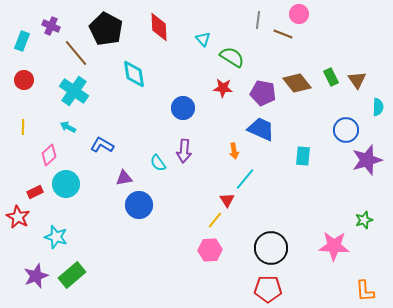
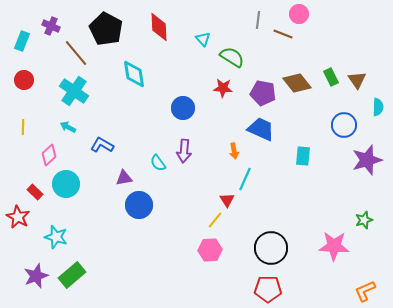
blue circle at (346, 130): moved 2 px left, 5 px up
cyan line at (245, 179): rotated 15 degrees counterclockwise
red rectangle at (35, 192): rotated 70 degrees clockwise
orange L-shape at (365, 291): rotated 70 degrees clockwise
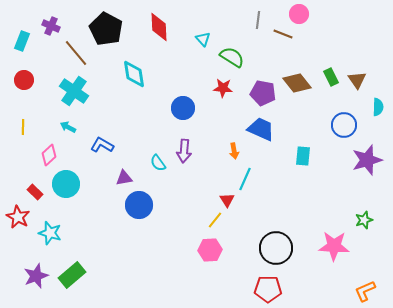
cyan star at (56, 237): moved 6 px left, 4 px up
black circle at (271, 248): moved 5 px right
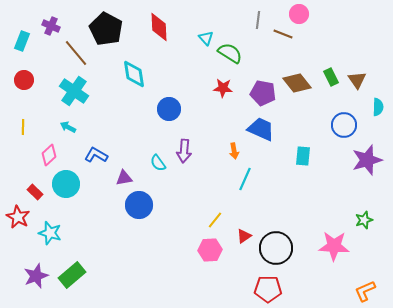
cyan triangle at (203, 39): moved 3 px right, 1 px up
green semicircle at (232, 57): moved 2 px left, 4 px up
blue circle at (183, 108): moved 14 px left, 1 px down
blue L-shape at (102, 145): moved 6 px left, 10 px down
red triangle at (227, 200): moved 17 px right, 36 px down; rotated 28 degrees clockwise
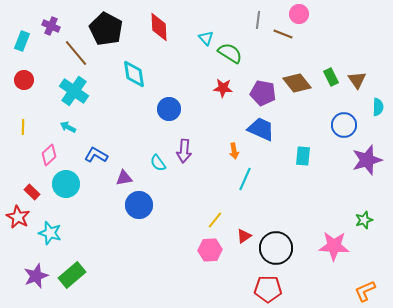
red rectangle at (35, 192): moved 3 px left
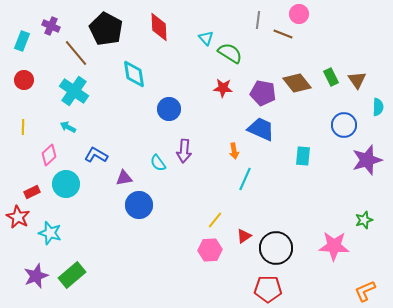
red rectangle at (32, 192): rotated 70 degrees counterclockwise
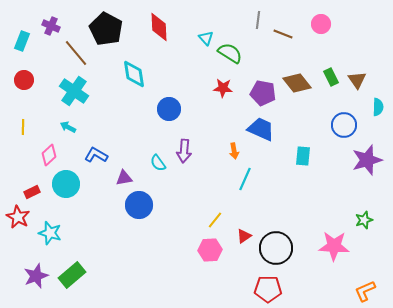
pink circle at (299, 14): moved 22 px right, 10 px down
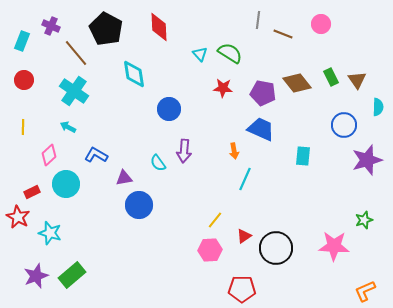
cyan triangle at (206, 38): moved 6 px left, 16 px down
red pentagon at (268, 289): moved 26 px left
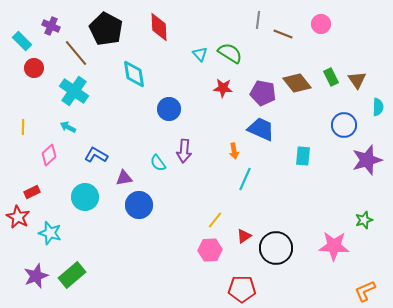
cyan rectangle at (22, 41): rotated 66 degrees counterclockwise
red circle at (24, 80): moved 10 px right, 12 px up
cyan circle at (66, 184): moved 19 px right, 13 px down
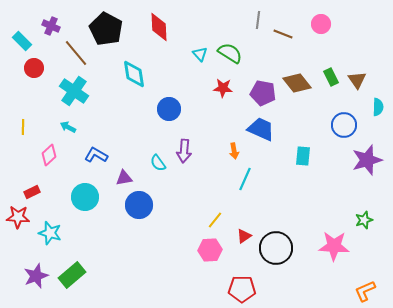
red star at (18, 217): rotated 25 degrees counterclockwise
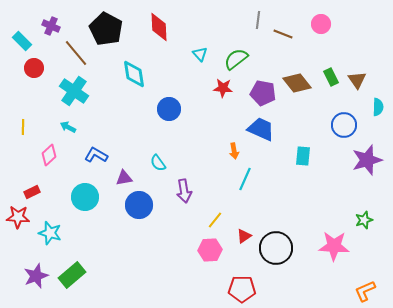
green semicircle at (230, 53): moved 6 px right, 6 px down; rotated 70 degrees counterclockwise
purple arrow at (184, 151): moved 40 px down; rotated 15 degrees counterclockwise
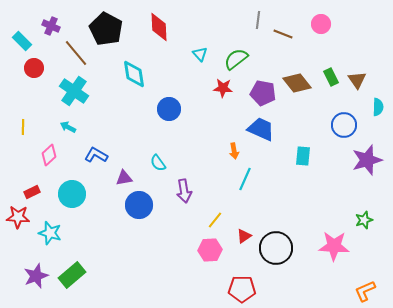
cyan circle at (85, 197): moved 13 px left, 3 px up
